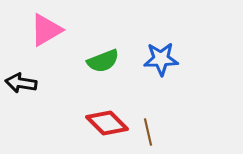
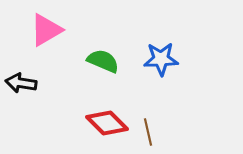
green semicircle: rotated 136 degrees counterclockwise
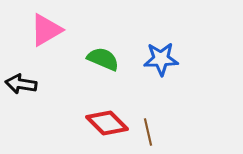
green semicircle: moved 2 px up
black arrow: moved 1 px down
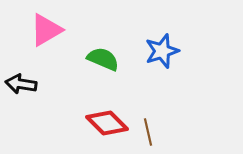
blue star: moved 1 px right, 8 px up; rotated 16 degrees counterclockwise
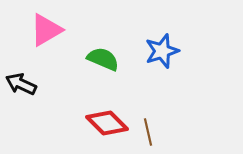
black arrow: rotated 16 degrees clockwise
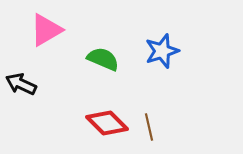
brown line: moved 1 px right, 5 px up
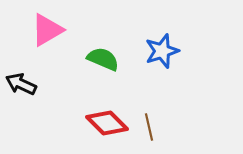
pink triangle: moved 1 px right
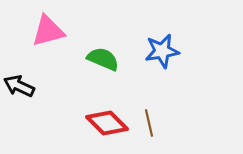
pink triangle: moved 1 px right, 1 px down; rotated 15 degrees clockwise
blue star: rotated 8 degrees clockwise
black arrow: moved 2 px left, 2 px down
brown line: moved 4 px up
